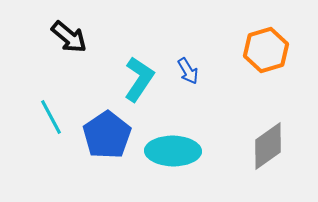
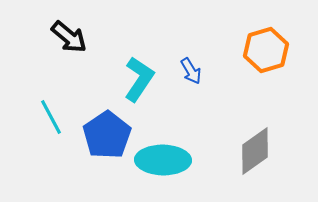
blue arrow: moved 3 px right
gray diamond: moved 13 px left, 5 px down
cyan ellipse: moved 10 px left, 9 px down
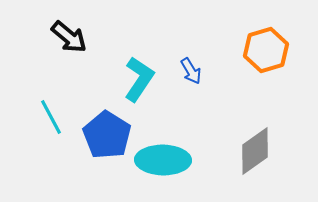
blue pentagon: rotated 6 degrees counterclockwise
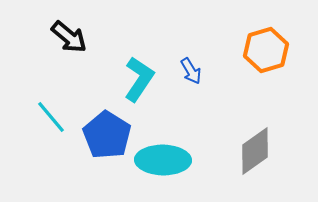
cyan line: rotated 12 degrees counterclockwise
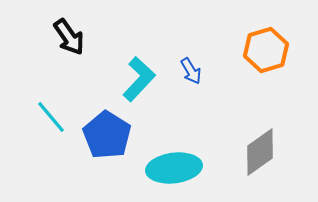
black arrow: rotated 15 degrees clockwise
cyan L-shape: rotated 9 degrees clockwise
gray diamond: moved 5 px right, 1 px down
cyan ellipse: moved 11 px right, 8 px down; rotated 8 degrees counterclockwise
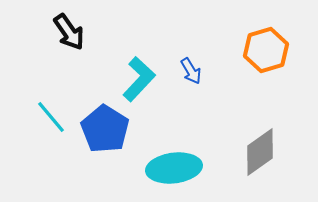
black arrow: moved 5 px up
blue pentagon: moved 2 px left, 6 px up
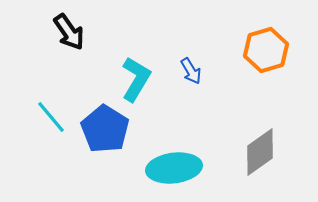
cyan L-shape: moved 3 px left; rotated 12 degrees counterclockwise
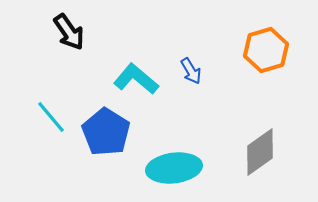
cyan L-shape: rotated 81 degrees counterclockwise
blue pentagon: moved 1 px right, 3 px down
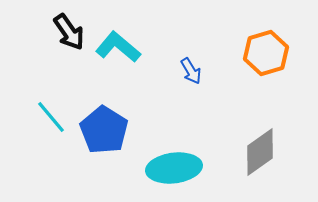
orange hexagon: moved 3 px down
cyan L-shape: moved 18 px left, 32 px up
blue pentagon: moved 2 px left, 2 px up
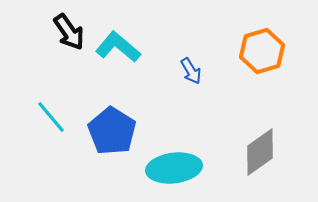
orange hexagon: moved 4 px left, 2 px up
blue pentagon: moved 8 px right, 1 px down
